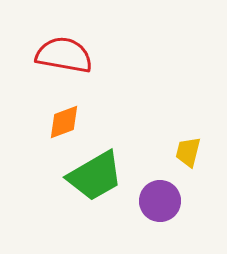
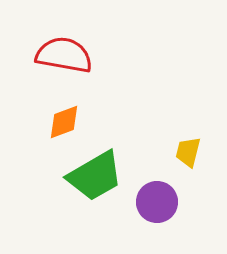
purple circle: moved 3 px left, 1 px down
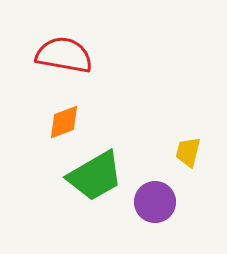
purple circle: moved 2 px left
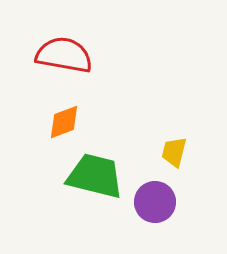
yellow trapezoid: moved 14 px left
green trapezoid: rotated 136 degrees counterclockwise
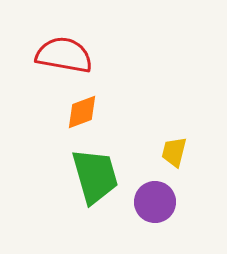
orange diamond: moved 18 px right, 10 px up
green trapezoid: rotated 60 degrees clockwise
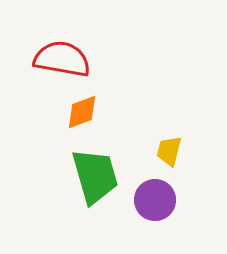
red semicircle: moved 2 px left, 4 px down
yellow trapezoid: moved 5 px left, 1 px up
purple circle: moved 2 px up
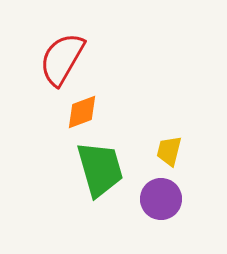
red semicircle: rotated 70 degrees counterclockwise
green trapezoid: moved 5 px right, 7 px up
purple circle: moved 6 px right, 1 px up
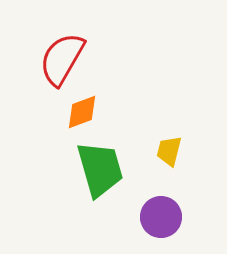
purple circle: moved 18 px down
